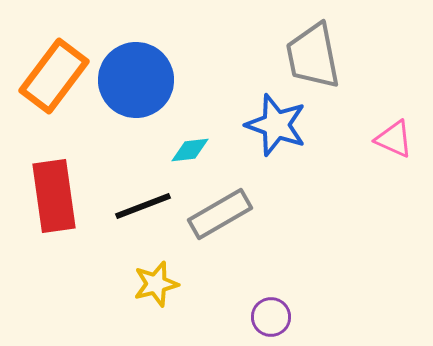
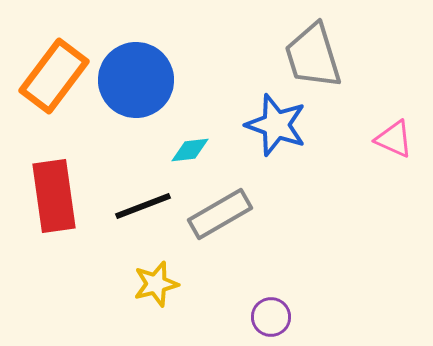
gray trapezoid: rotated 6 degrees counterclockwise
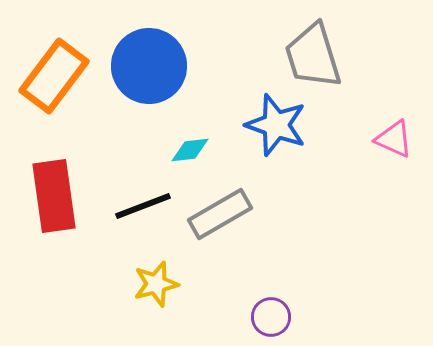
blue circle: moved 13 px right, 14 px up
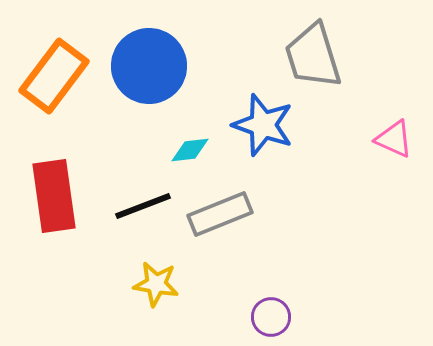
blue star: moved 13 px left
gray rectangle: rotated 8 degrees clockwise
yellow star: rotated 24 degrees clockwise
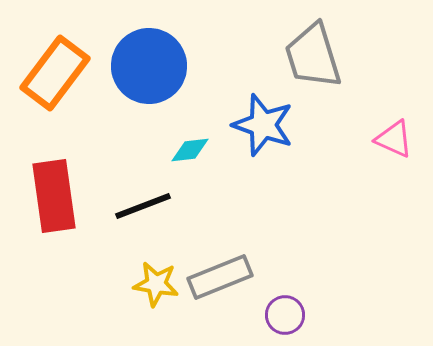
orange rectangle: moved 1 px right, 3 px up
gray rectangle: moved 63 px down
purple circle: moved 14 px right, 2 px up
